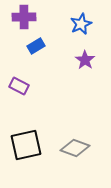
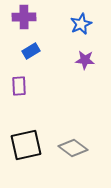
blue rectangle: moved 5 px left, 5 px down
purple star: rotated 30 degrees counterclockwise
purple rectangle: rotated 60 degrees clockwise
gray diamond: moved 2 px left; rotated 16 degrees clockwise
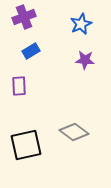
purple cross: rotated 20 degrees counterclockwise
gray diamond: moved 1 px right, 16 px up
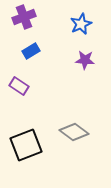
purple rectangle: rotated 54 degrees counterclockwise
black square: rotated 8 degrees counterclockwise
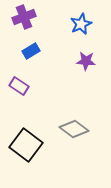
purple star: moved 1 px right, 1 px down
gray diamond: moved 3 px up
black square: rotated 32 degrees counterclockwise
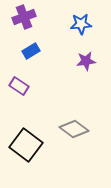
blue star: rotated 20 degrees clockwise
purple star: rotated 12 degrees counterclockwise
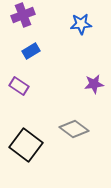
purple cross: moved 1 px left, 2 px up
purple star: moved 8 px right, 23 px down
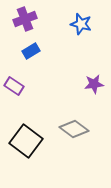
purple cross: moved 2 px right, 4 px down
blue star: rotated 20 degrees clockwise
purple rectangle: moved 5 px left
black square: moved 4 px up
